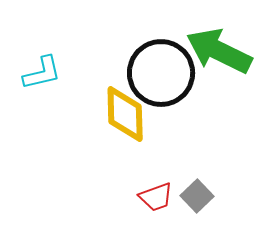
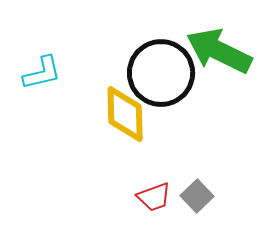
red trapezoid: moved 2 px left
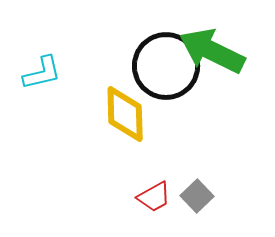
green arrow: moved 7 px left
black circle: moved 5 px right, 7 px up
red trapezoid: rotated 9 degrees counterclockwise
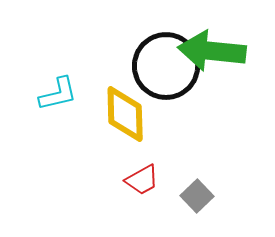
green arrow: rotated 20 degrees counterclockwise
cyan L-shape: moved 16 px right, 21 px down
red trapezoid: moved 12 px left, 17 px up
